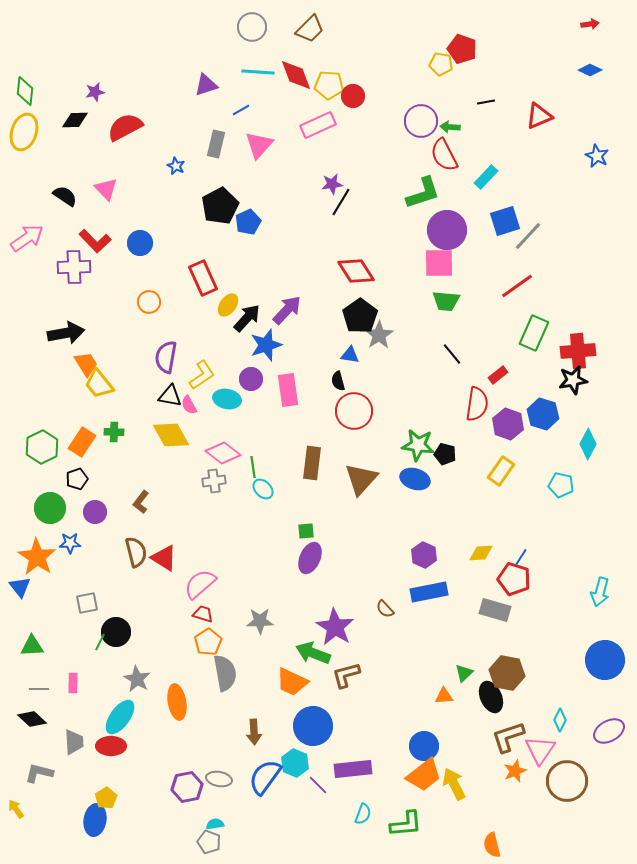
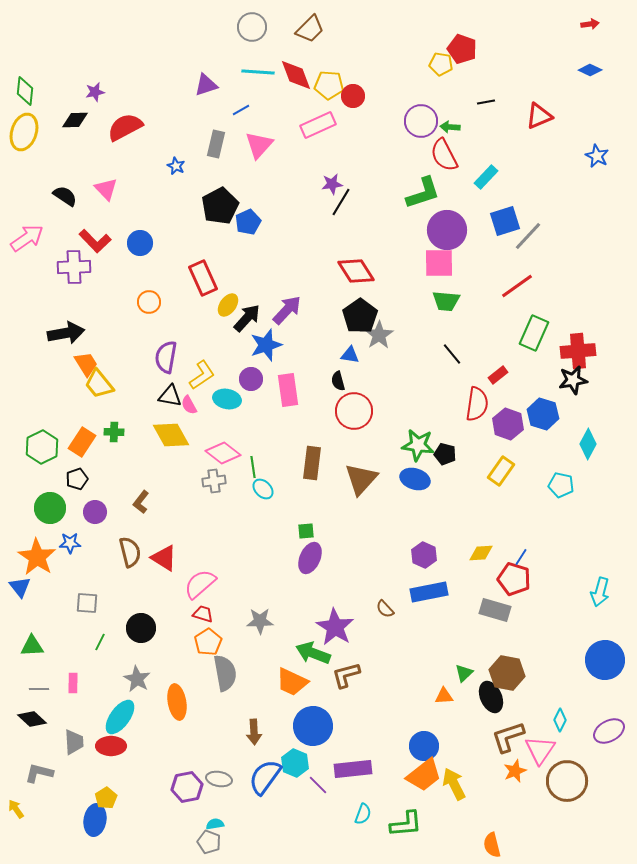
brown semicircle at (136, 552): moved 6 px left
gray square at (87, 603): rotated 15 degrees clockwise
black circle at (116, 632): moved 25 px right, 4 px up
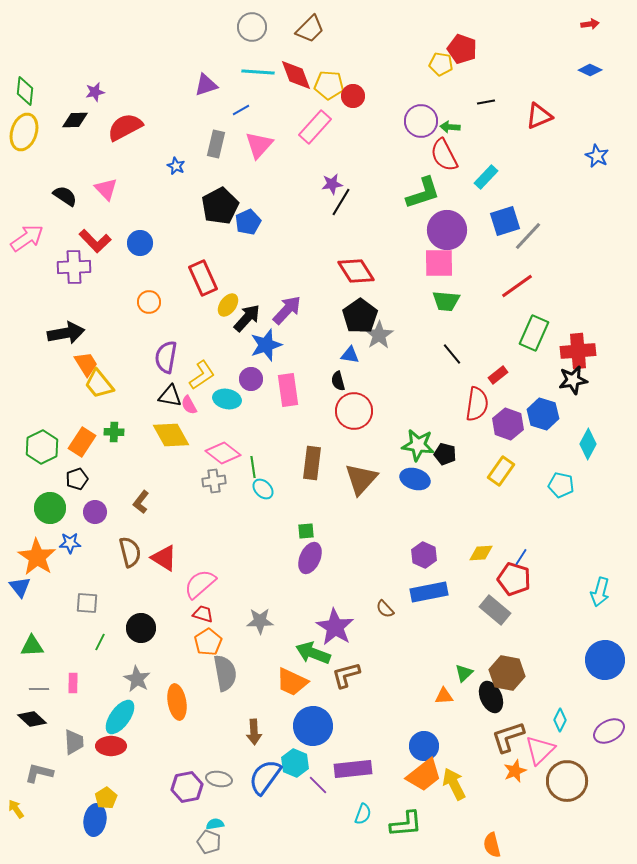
pink rectangle at (318, 125): moved 3 px left, 2 px down; rotated 24 degrees counterclockwise
gray rectangle at (495, 610): rotated 24 degrees clockwise
pink triangle at (540, 750): rotated 12 degrees clockwise
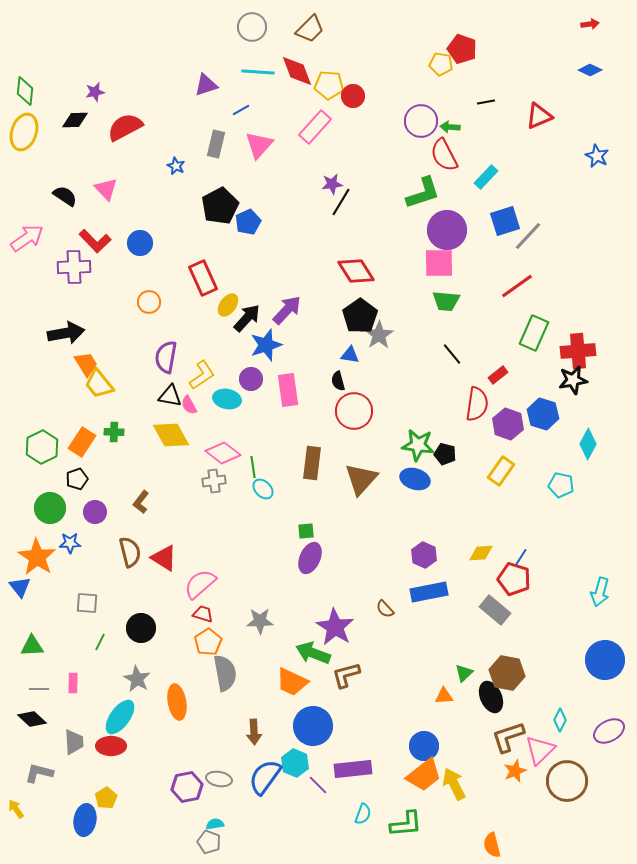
red diamond at (296, 75): moved 1 px right, 4 px up
blue ellipse at (95, 820): moved 10 px left
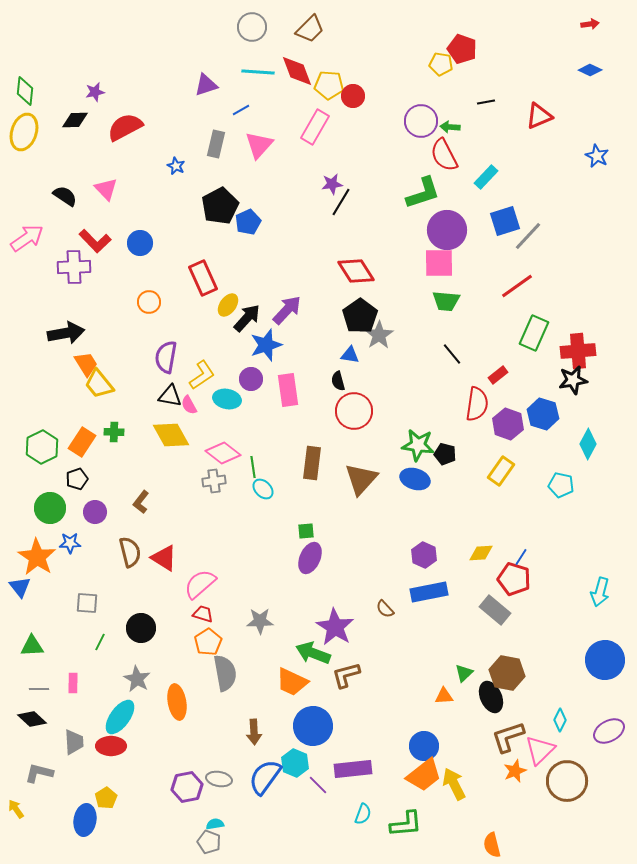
pink rectangle at (315, 127): rotated 12 degrees counterclockwise
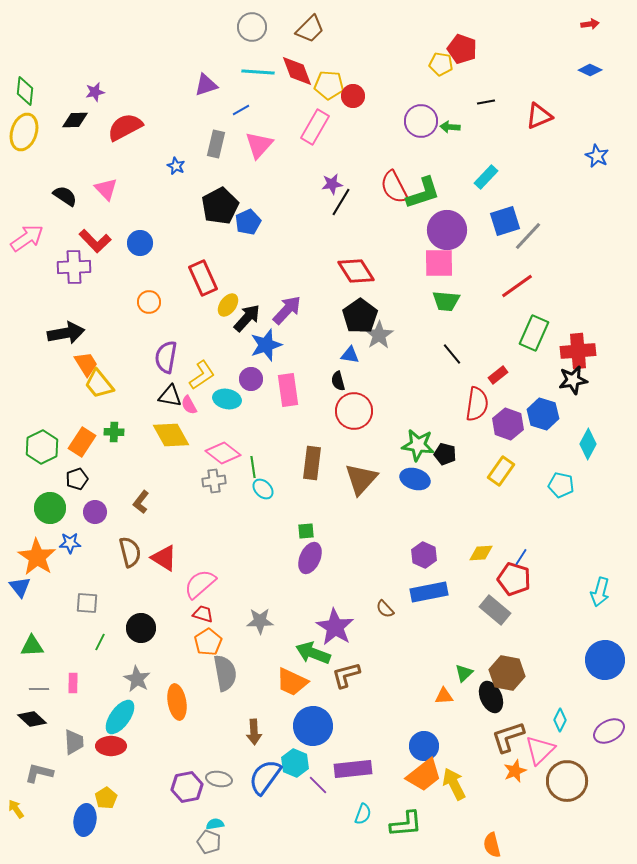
red semicircle at (444, 155): moved 50 px left, 32 px down
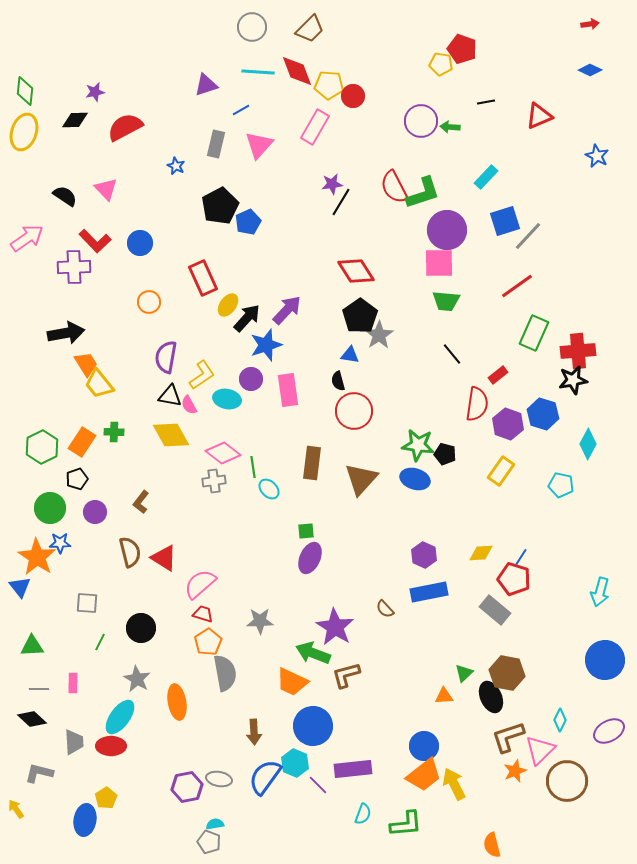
cyan ellipse at (263, 489): moved 6 px right
blue star at (70, 543): moved 10 px left
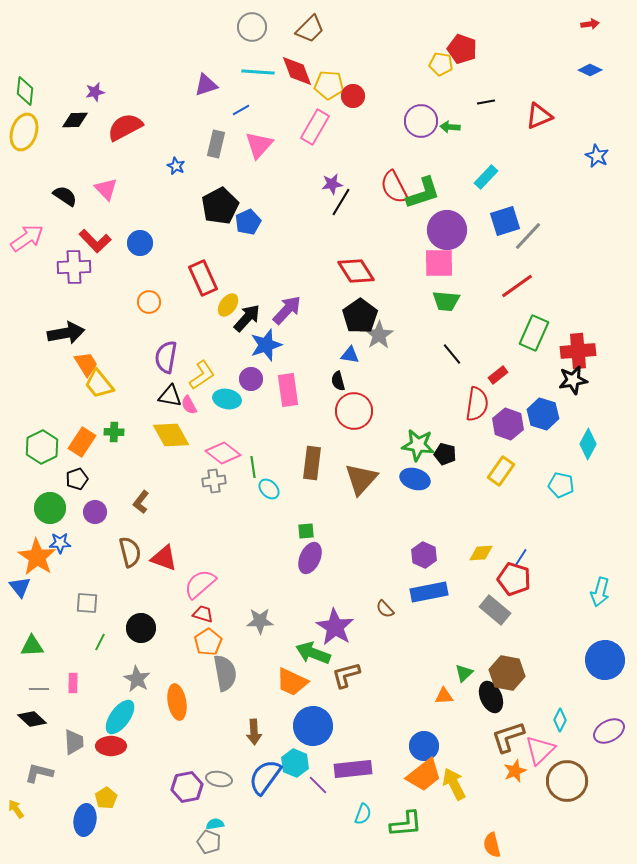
red triangle at (164, 558): rotated 12 degrees counterclockwise
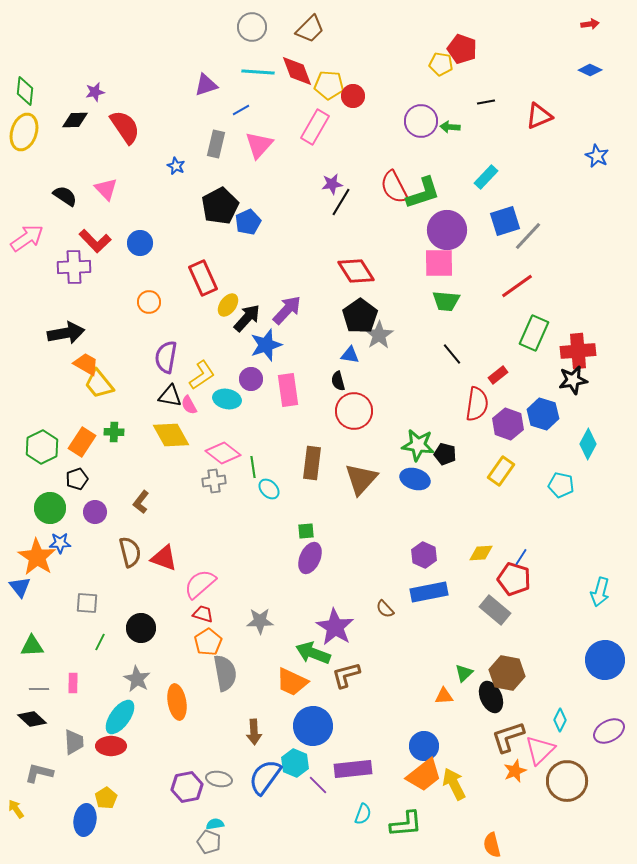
red semicircle at (125, 127): rotated 84 degrees clockwise
orange trapezoid at (86, 364): rotated 28 degrees counterclockwise
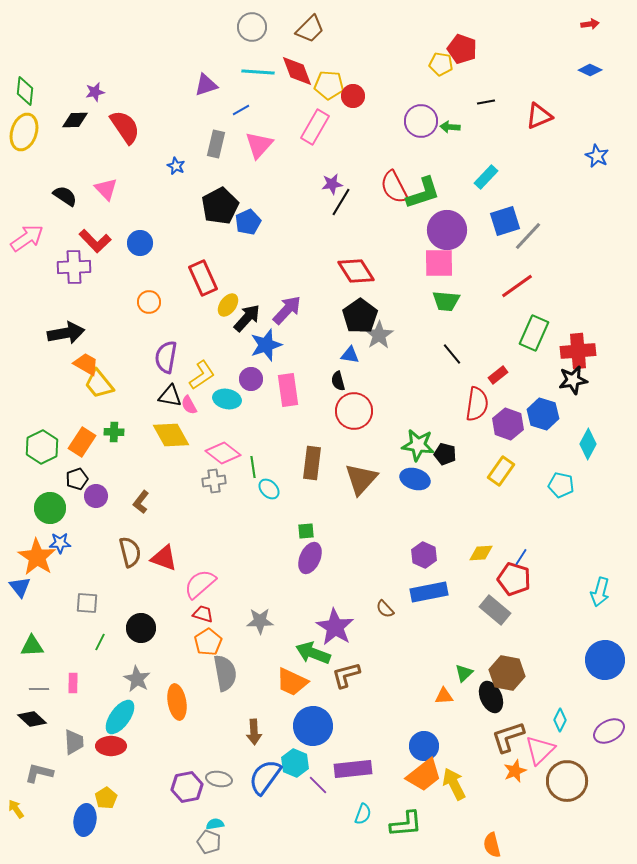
purple circle at (95, 512): moved 1 px right, 16 px up
